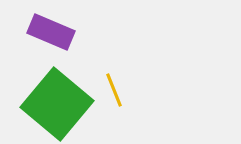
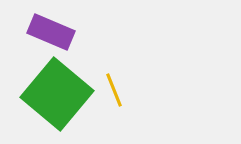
green square: moved 10 px up
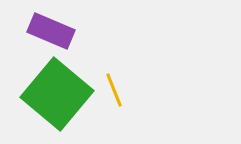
purple rectangle: moved 1 px up
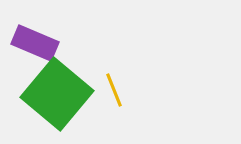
purple rectangle: moved 16 px left, 12 px down
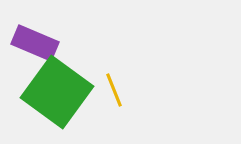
green square: moved 2 px up; rotated 4 degrees counterclockwise
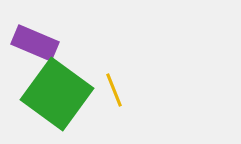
green square: moved 2 px down
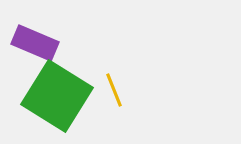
green square: moved 2 px down; rotated 4 degrees counterclockwise
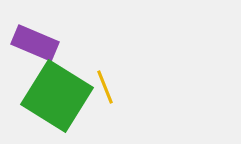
yellow line: moved 9 px left, 3 px up
